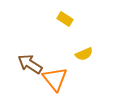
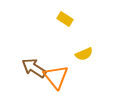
brown arrow: moved 4 px right, 4 px down
orange triangle: moved 1 px right, 2 px up
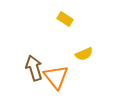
brown arrow: rotated 40 degrees clockwise
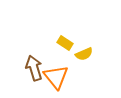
yellow rectangle: moved 24 px down
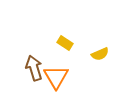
yellow semicircle: moved 16 px right
orange triangle: rotated 8 degrees clockwise
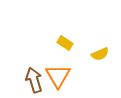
brown arrow: moved 12 px down
orange triangle: moved 2 px right, 1 px up
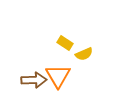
yellow semicircle: moved 16 px left
brown arrow: rotated 105 degrees clockwise
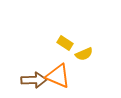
orange triangle: rotated 36 degrees counterclockwise
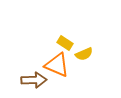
orange triangle: moved 1 px left, 11 px up
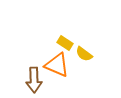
yellow semicircle: rotated 60 degrees clockwise
brown arrow: rotated 90 degrees clockwise
